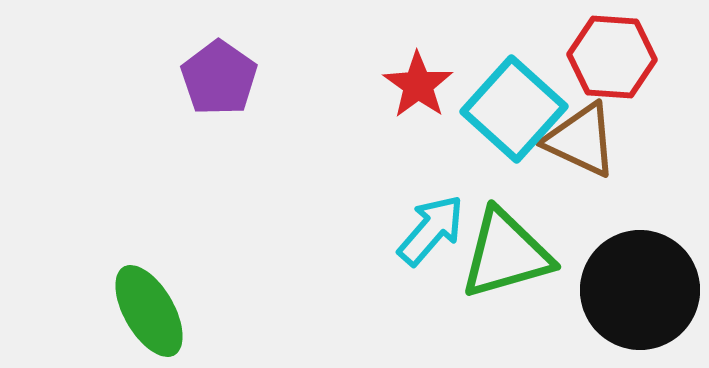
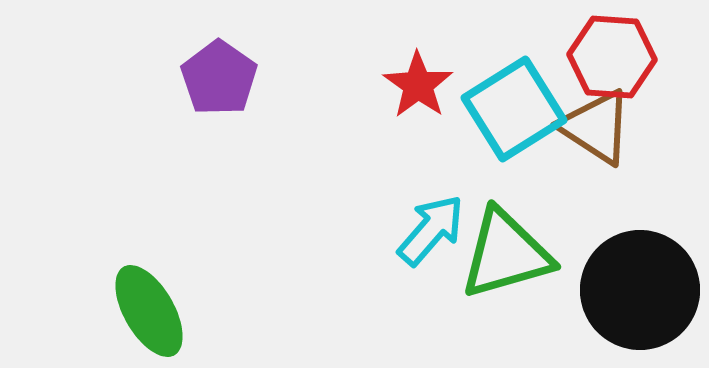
cyan square: rotated 16 degrees clockwise
brown triangle: moved 15 px right, 13 px up; rotated 8 degrees clockwise
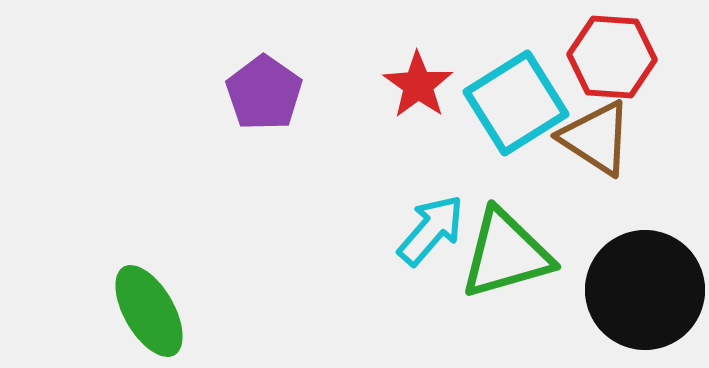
purple pentagon: moved 45 px right, 15 px down
cyan square: moved 2 px right, 6 px up
brown triangle: moved 11 px down
black circle: moved 5 px right
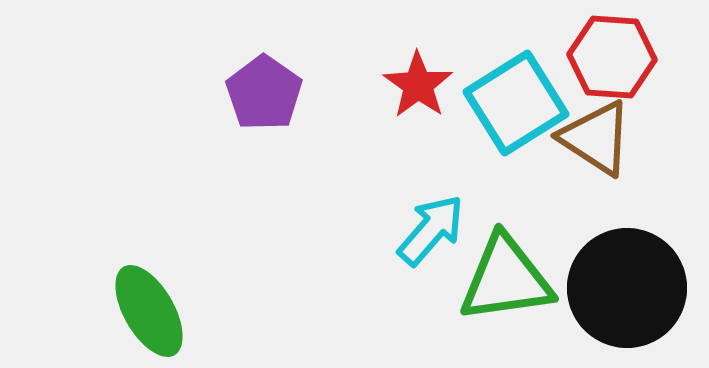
green triangle: moved 25 px down; rotated 8 degrees clockwise
black circle: moved 18 px left, 2 px up
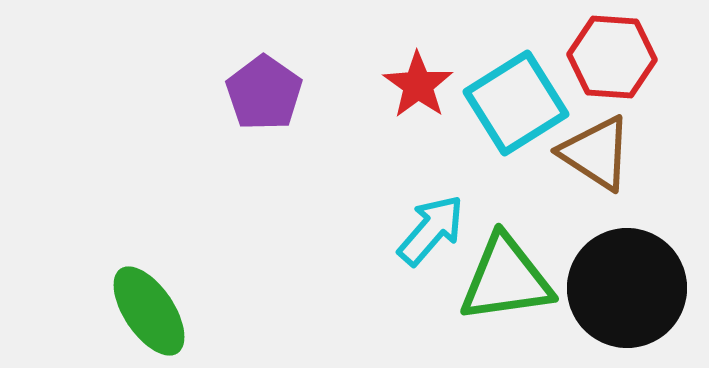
brown triangle: moved 15 px down
green ellipse: rotated 4 degrees counterclockwise
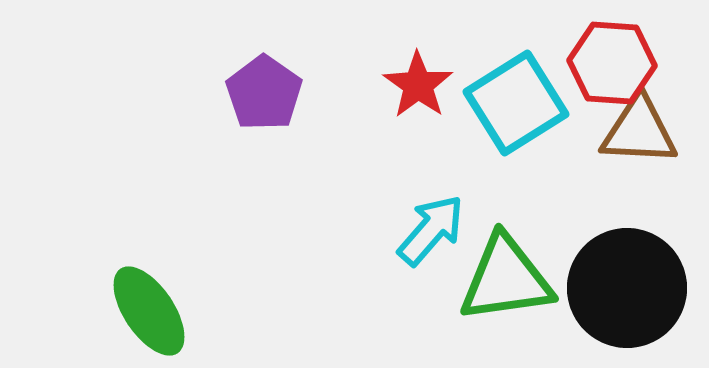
red hexagon: moved 6 px down
brown triangle: moved 43 px right, 22 px up; rotated 30 degrees counterclockwise
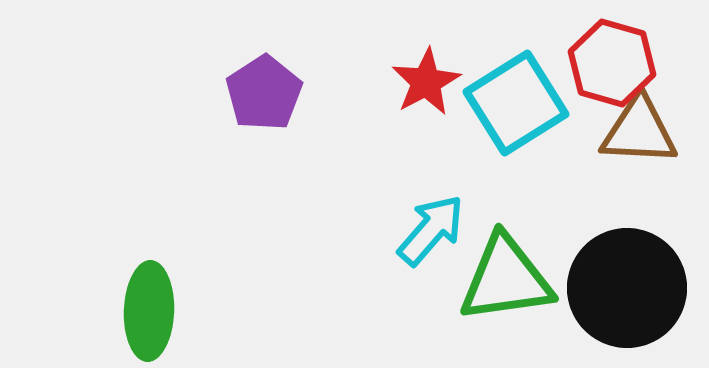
red hexagon: rotated 12 degrees clockwise
red star: moved 8 px right, 3 px up; rotated 8 degrees clockwise
purple pentagon: rotated 4 degrees clockwise
green ellipse: rotated 36 degrees clockwise
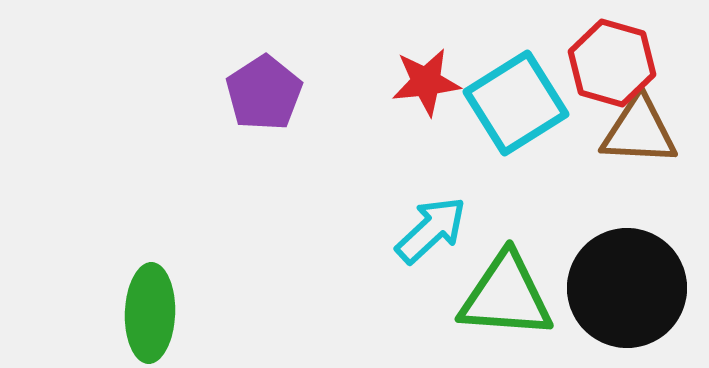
red star: rotated 22 degrees clockwise
cyan arrow: rotated 6 degrees clockwise
green triangle: moved 17 px down; rotated 12 degrees clockwise
green ellipse: moved 1 px right, 2 px down
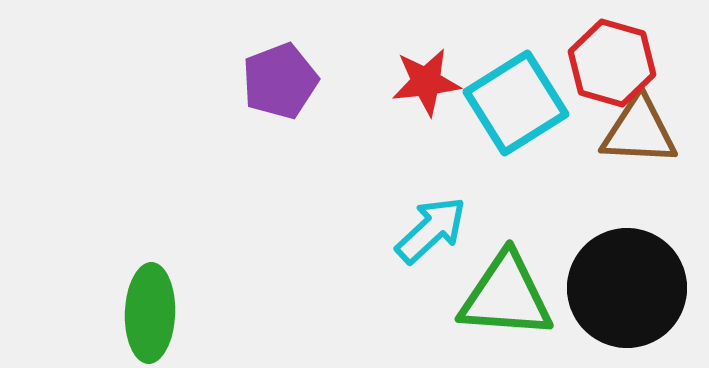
purple pentagon: moved 16 px right, 12 px up; rotated 12 degrees clockwise
